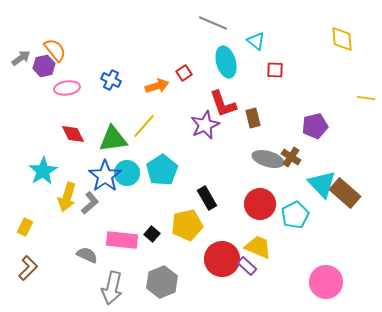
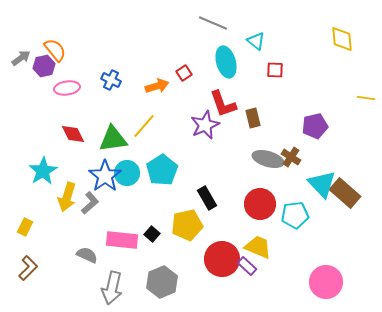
cyan pentagon at (295, 215): rotated 20 degrees clockwise
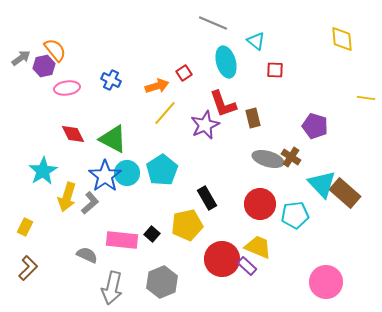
yellow line at (144, 126): moved 21 px right, 13 px up
purple pentagon at (315, 126): rotated 30 degrees clockwise
green triangle at (113, 139): rotated 36 degrees clockwise
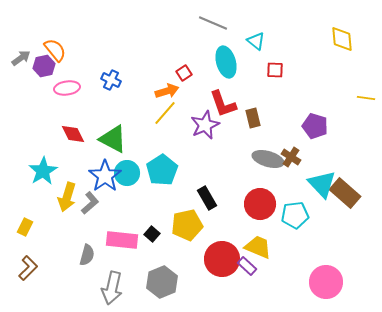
orange arrow at (157, 86): moved 10 px right, 5 px down
gray semicircle at (87, 255): rotated 80 degrees clockwise
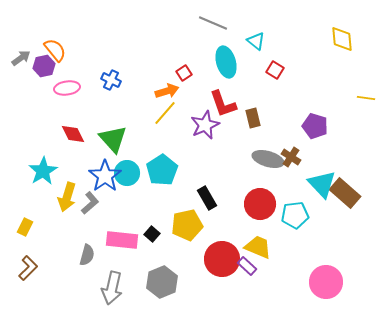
red square at (275, 70): rotated 30 degrees clockwise
green triangle at (113, 139): rotated 20 degrees clockwise
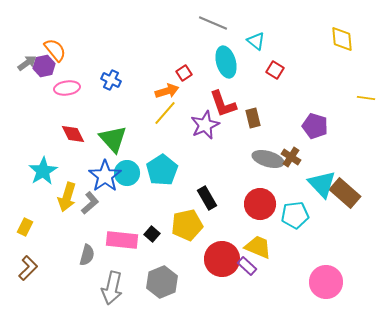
gray arrow at (21, 58): moved 6 px right, 5 px down
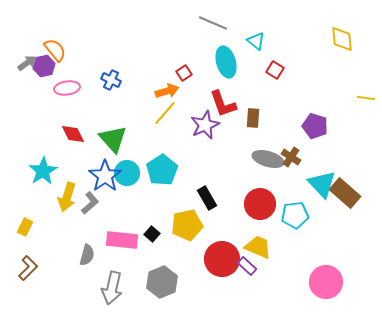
brown rectangle at (253, 118): rotated 18 degrees clockwise
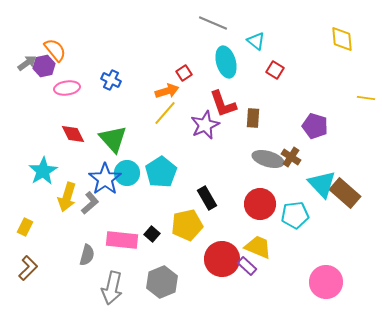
cyan pentagon at (162, 170): moved 1 px left, 2 px down
blue star at (105, 176): moved 3 px down
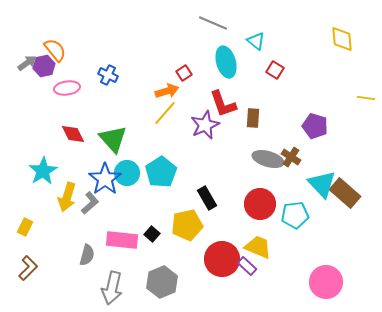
blue cross at (111, 80): moved 3 px left, 5 px up
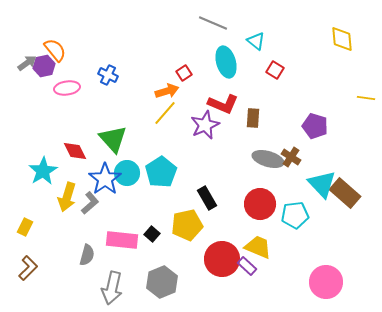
red L-shape at (223, 104): rotated 48 degrees counterclockwise
red diamond at (73, 134): moved 2 px right, 17 px down
